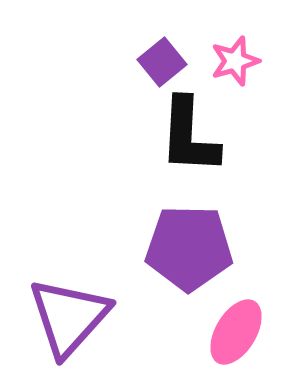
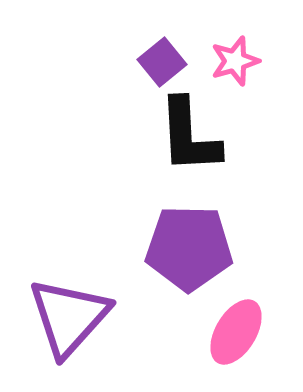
black L-shape: rotated 6 degrees counterclockwise
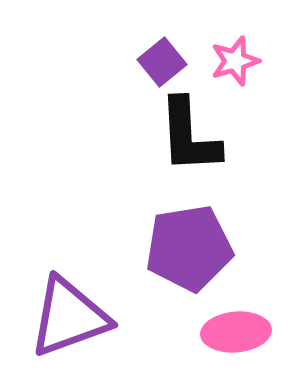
purple pentagon: rotated 10 degrees counterclockwise
purple triangle: rotated 28 degrees clockwise
pink ellipse: rotated 54 degrees clockwise
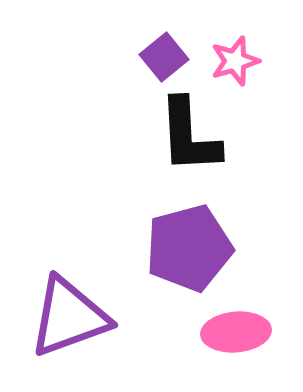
purple square: moved 2 px right, 5 px up
purple pentagon: rotated 6 degrees counterclockwise
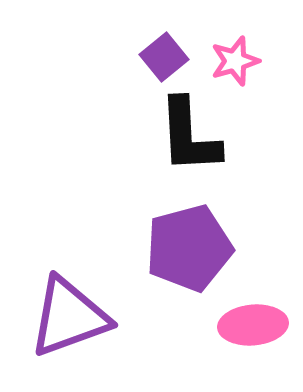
pink ellipse: moved 17 px right, 7 px up
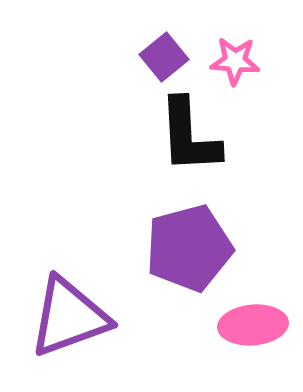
pink star: rotated 21 degrees clockwise
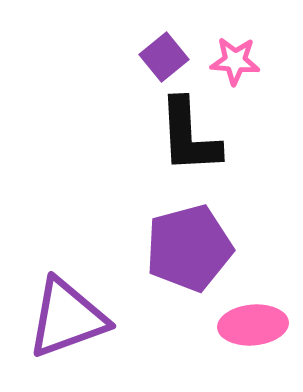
purple triangle: moved 2 px left, 1 px down
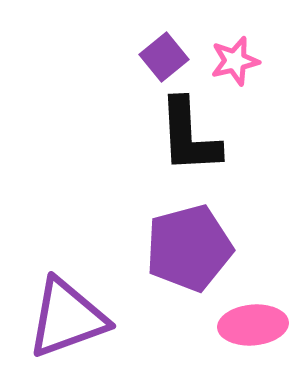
pink star: rotated 18 degrees counterclockwise
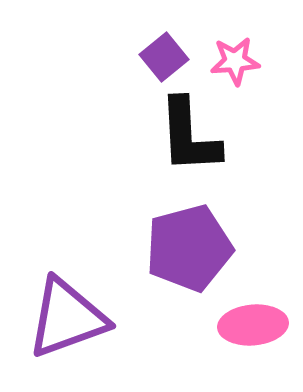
pink star: rotated 9 degrees clockwise
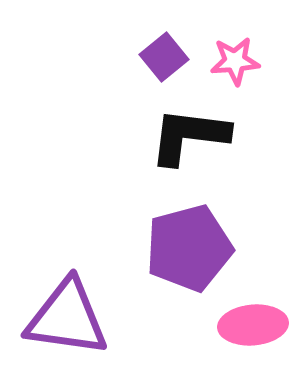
black L-shape: rotated 100 degrees clockwise
purple triangle: rotated 28 degrees clockwise
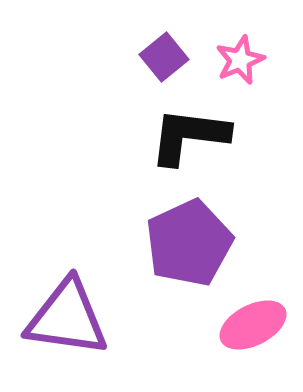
pink star: moved 5 px right, 1 px up; rotated 18 degrees counterclockwise
purple pentagon: moved 5 px up; rotated 10 degrees counterclockwise
pink ellipse: rotated 22 degrees counterclockwise
